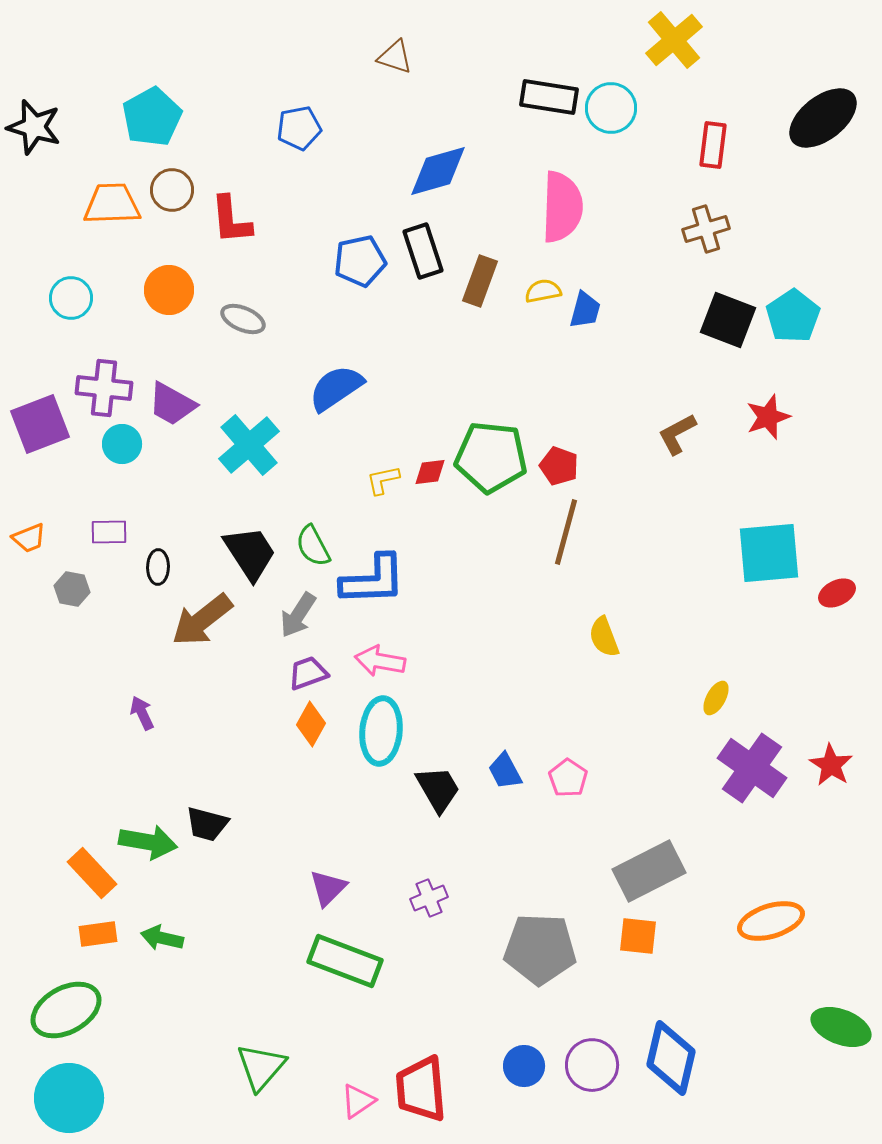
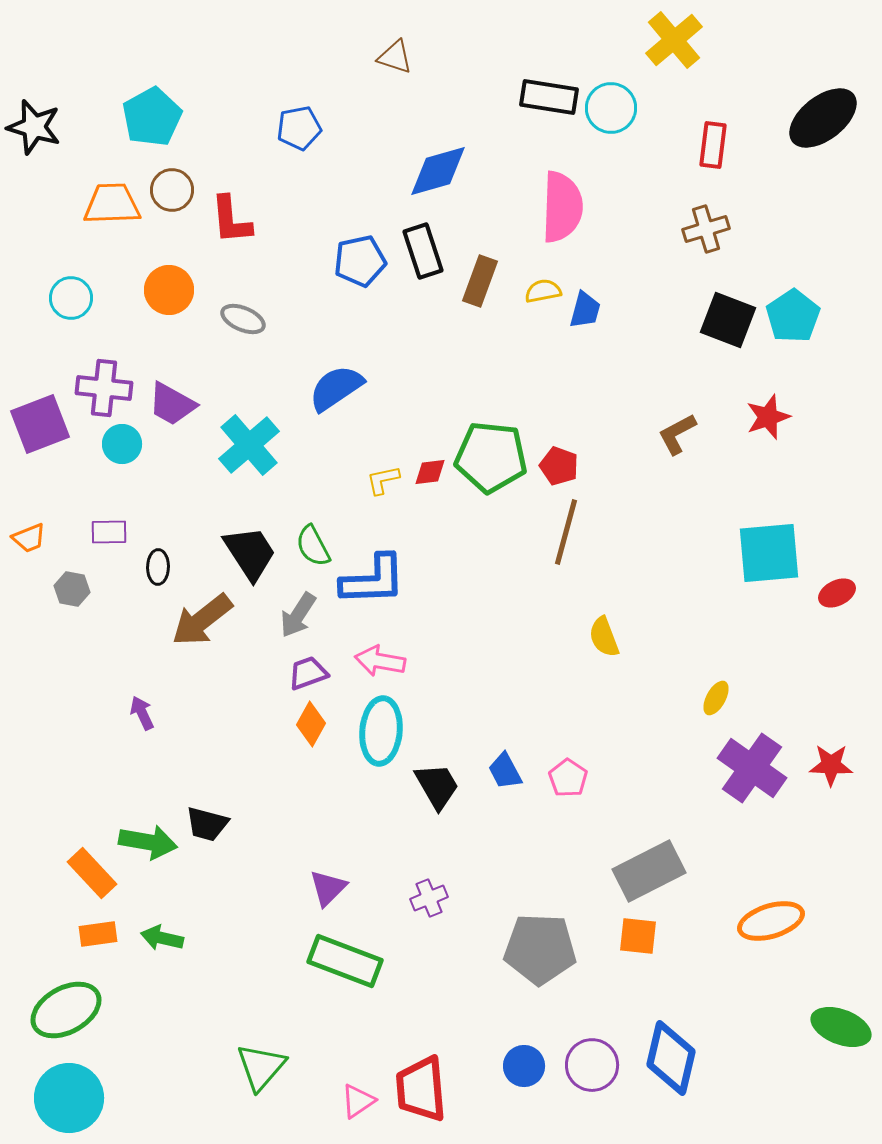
red star at (831, 765): rotated 30 degrees counterclockwise
black trapezoid at (438, 789): moved 1 px left, 3 px up
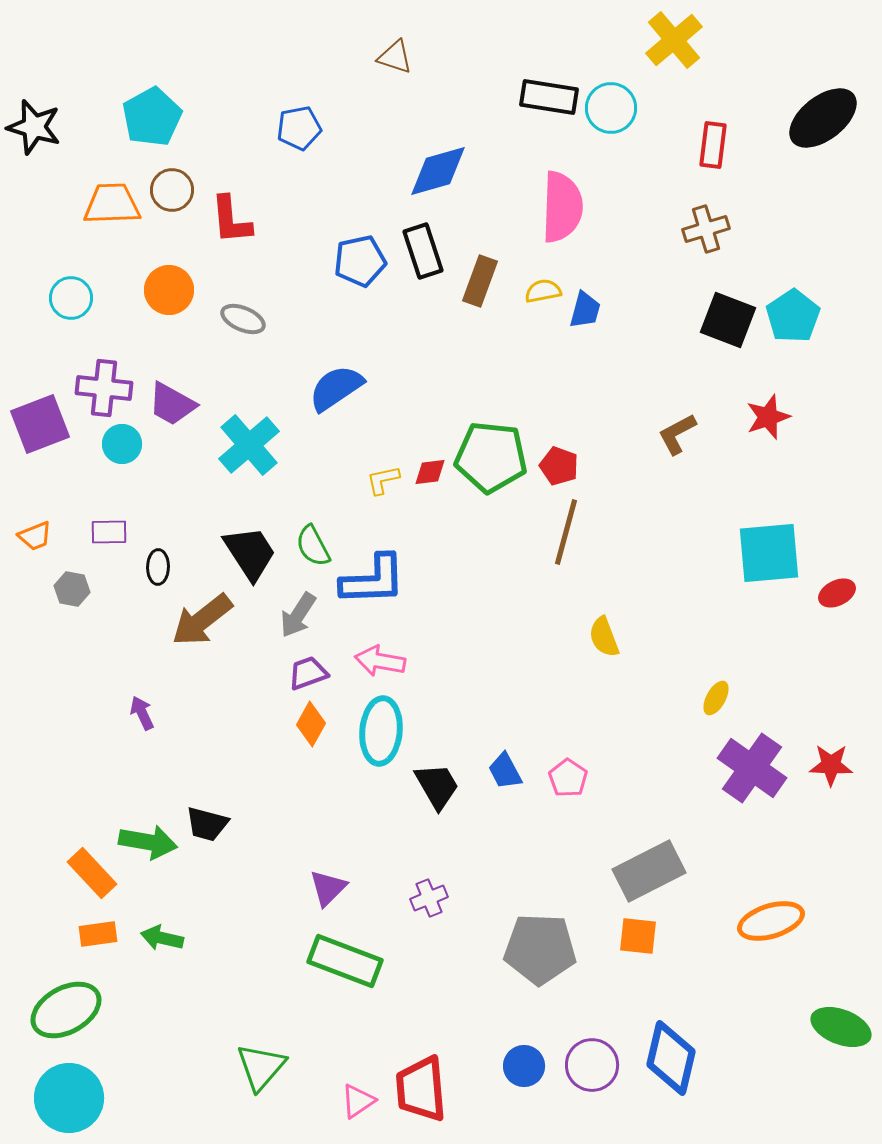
orange trapezoid at (29, 538): moved 6 px right, 2 px up
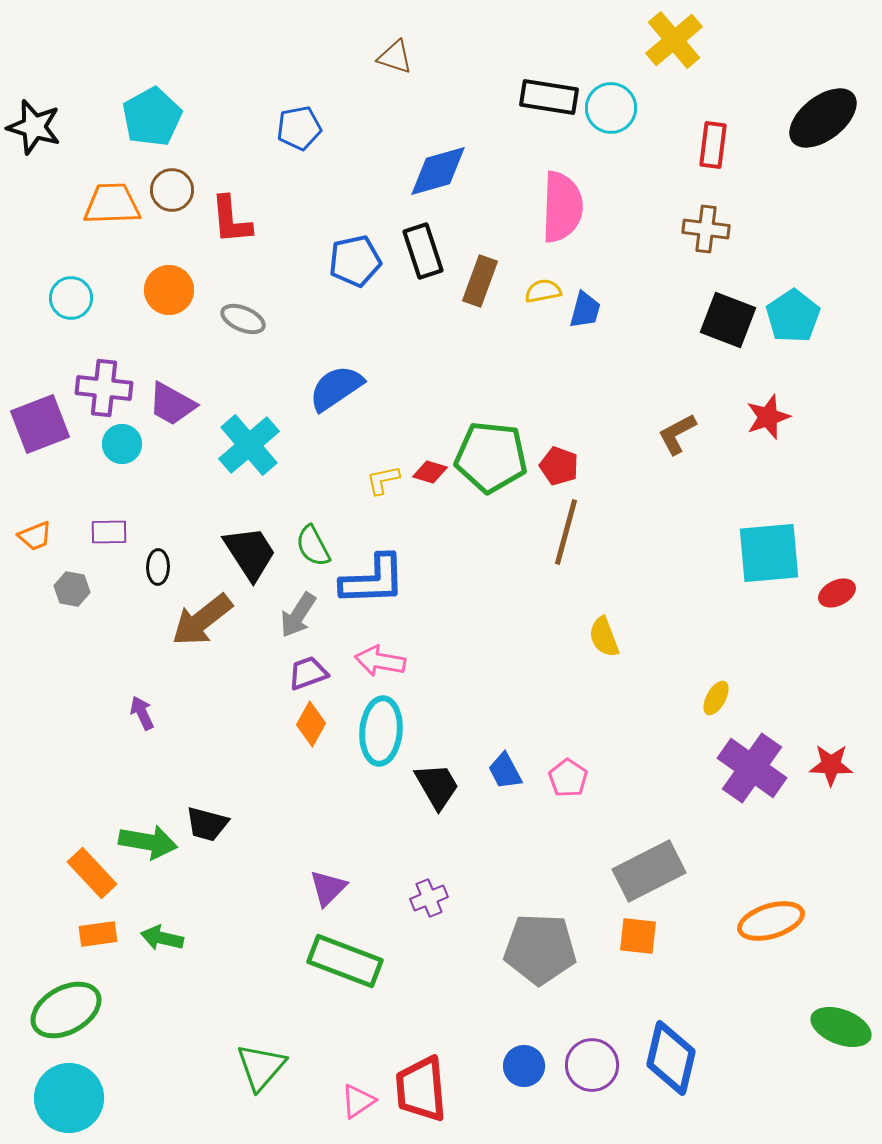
brown cross at (706, 229): rotated 24 degrees clockwise
blue pentagon at (360, 261): moved 5 px left
red diamond at (430, 472): rotated 24 degrees clockwise
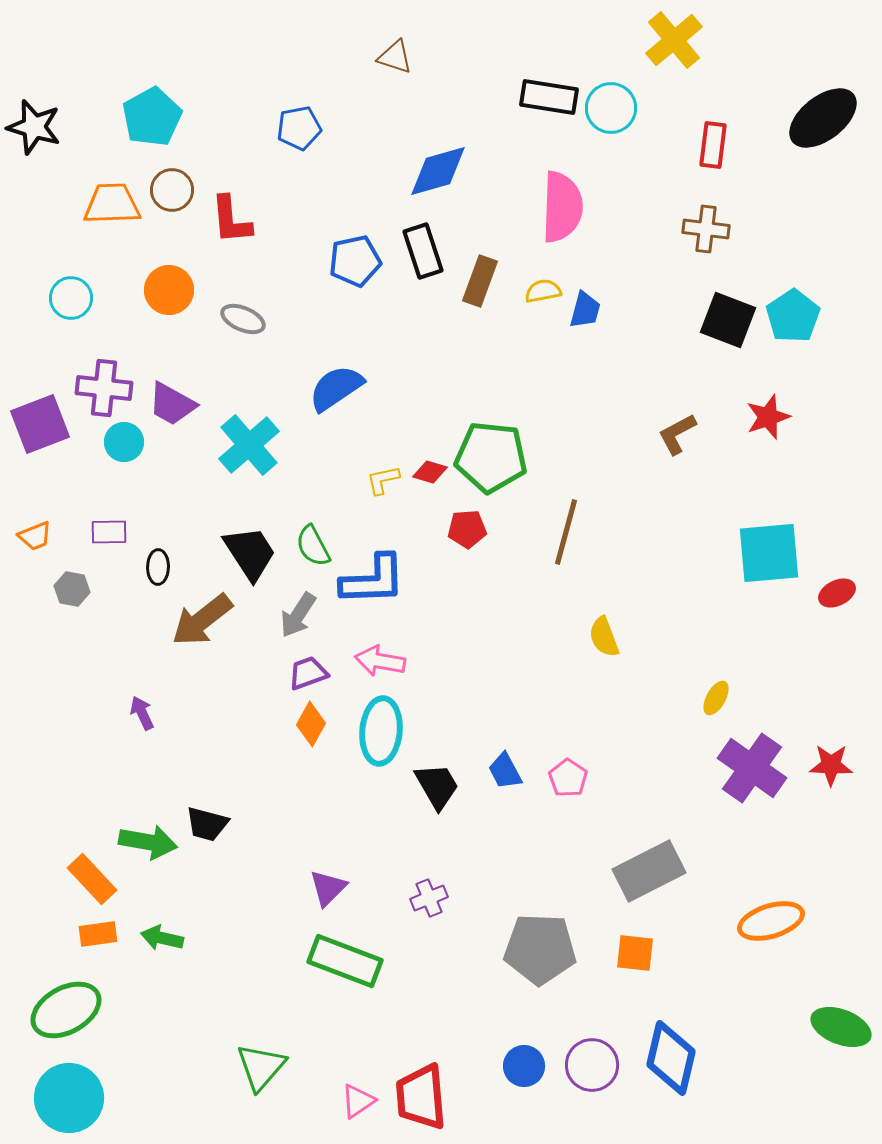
cyan circle at (122, 444): moved 2 px right, 2 px up
red pentagon at (559, 466): moved 92 px left, 63 px down; rotated 24 degrees counterclockwise
orange rectangle at (92, 873): moved 6 px down
orange square at (638, 936): moved 3 px left, 17 px down
red trapezoid at (421, 1089): moved 8 px down
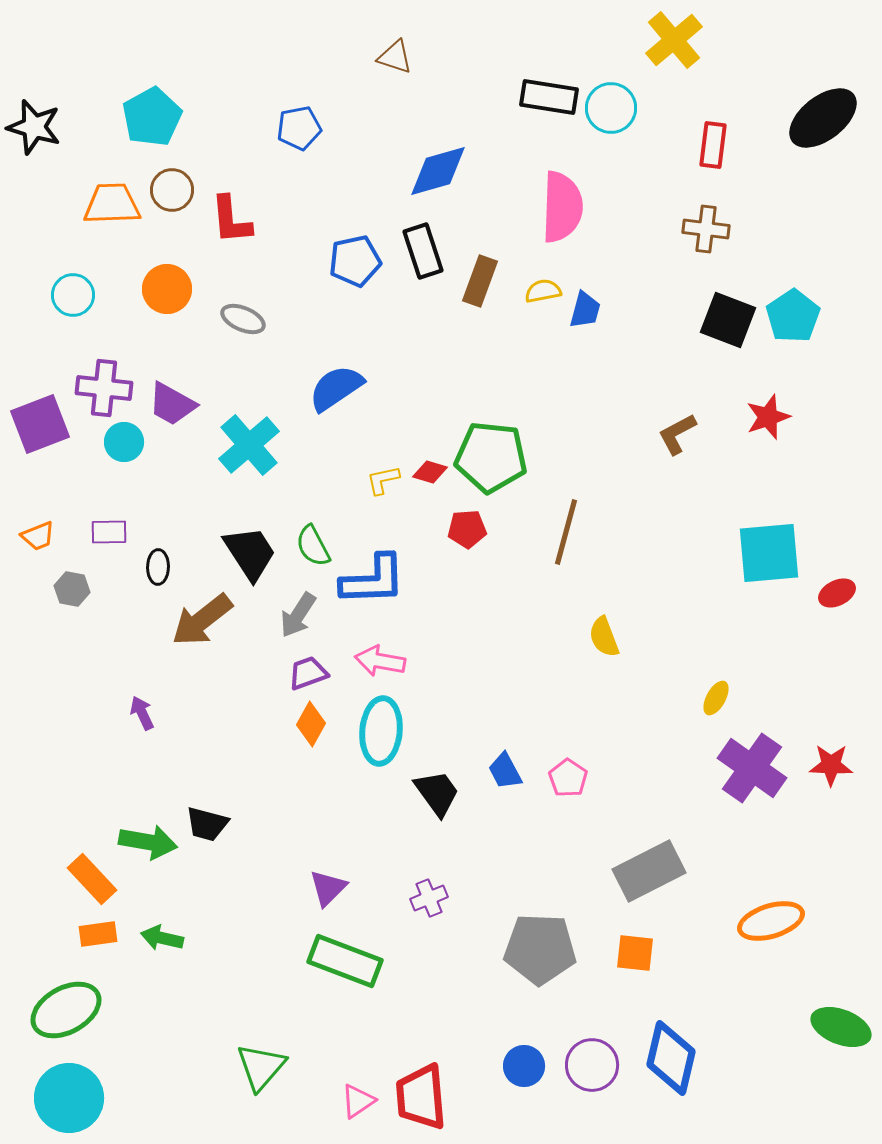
orange circle at (169, 290): moved 2 px left, 1 px up
cyan circle at (71, 298): moved 2 px right, 3 px up
orange trapezoid at (35, 536): moved 3 px right
black trapezoid at (437, 786): moved 7 px down; rotated 6 degrees counterclockwise
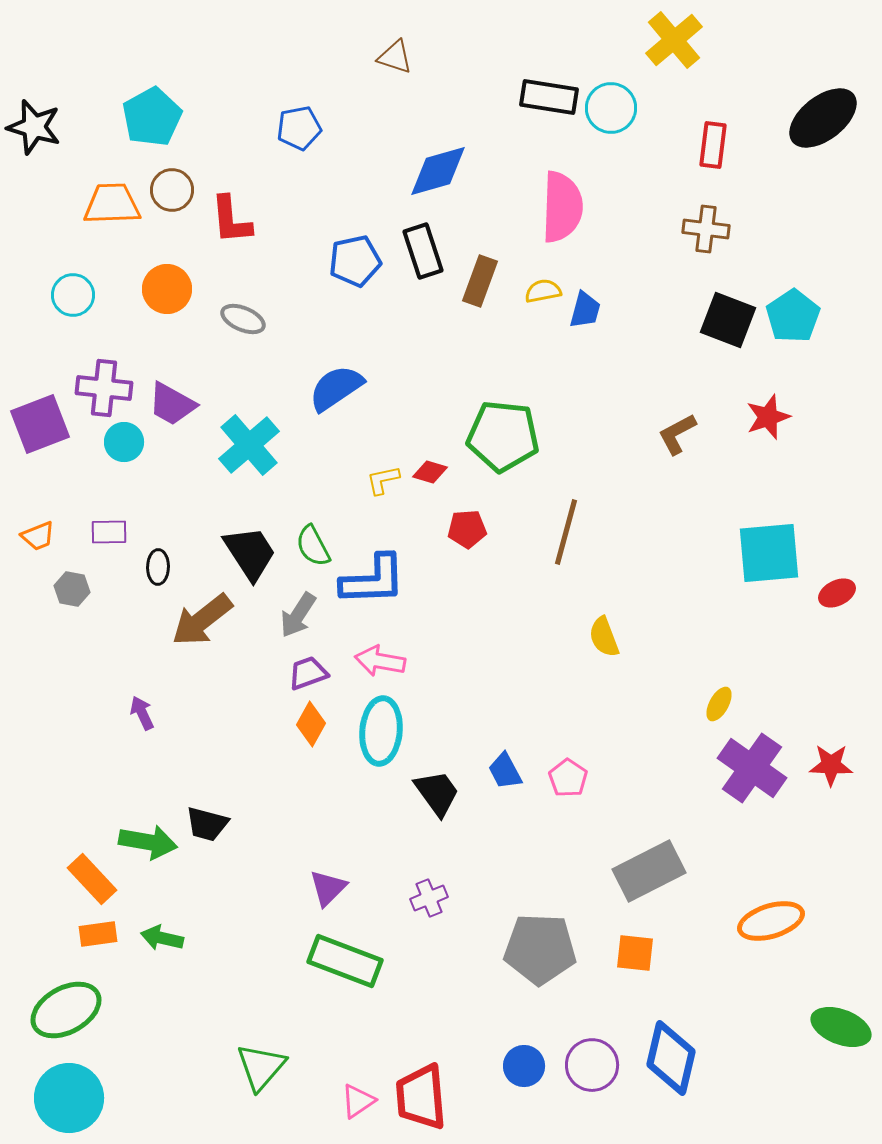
green pentagon at (491, 457): moved 12 px right, 21 px up
yellow ellipse at (716, 698): moved 3 px right, 6 px down
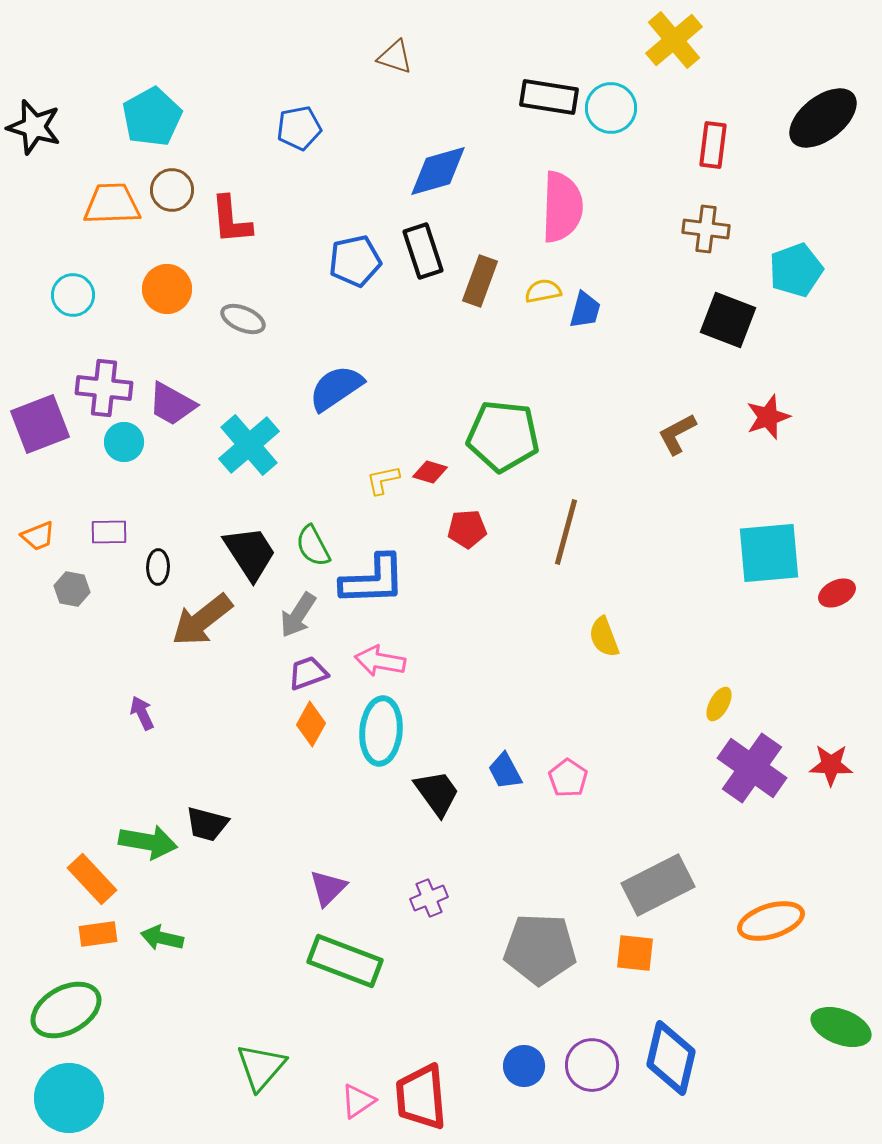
cyan pentagon at (793, 316): moved 3 px right, 46 px up; rotated 14 degrees clockwise
gray rectangle at (649, 871): moved 9 px right, 14 px down
